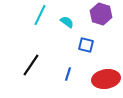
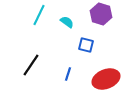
cyan line: moved 1 px left
red ellipse: rotated 12 degrees counterclockwise
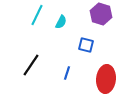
cyan line: moved 2 px left
cyan semicircle: moved 6 px left; rotated 80 degrees clockwise
blue line: moved 1 px left, 1 px up
red ellipse: rotated 64 degrees counterclockwise
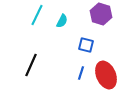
cyan semicircle: moved 1 px right, 1 px up
black line: rotated 10 degrees counterclockwise
blue line: moved 14 px right
red ellipse: moved 4 px up; rotated 28 degrees counterclockwise
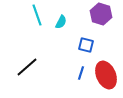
cyan line: rotated 45 degrees counterclockwise
cyan semicircle: moved 1 px left, 1 px down
black line: moved 4 px left, 2 px down; rotated 25 degrees clockwise
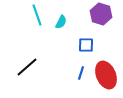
blue square: rotated 14 degrees counterclockwise
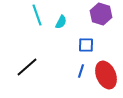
blue line: moved 2 px up
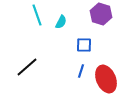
blue square: moved 2 px left
red ellipse: moved 4 px down
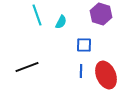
black line: rotated 20 degrees clockwise
blue line: rotated 16 degrees counterclockwise
red ellipse: moved 4 px up
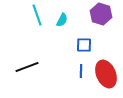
cyan semicircle: moved 1 px right, 2 px up
red ellipse: moved 1 px up
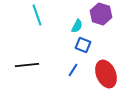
cyan semicircle: moved 15 px right, 6 px down
blue square: moved 1 px left; rotated 21 degrees clockwise
black line: moved 2 px up; rotated 15 degrees clockwise
blue line: moved 8 px left, 1 px up; rotated 32 degrees clockwise
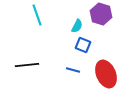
blue line: rotated 72 degrees clockwise
